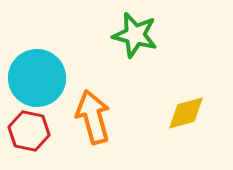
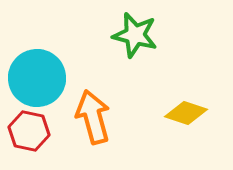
yellow diamond: rotated 33 degrees clockwise
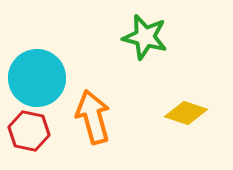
green star: moved 10 px right, 2 px down
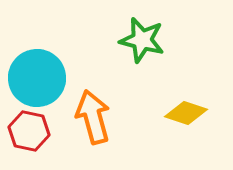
green star: moved 3 px left, 3 px down
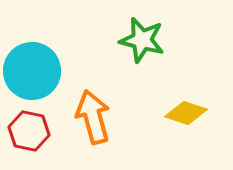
cyan circle: moved 5 px left, 7 px up
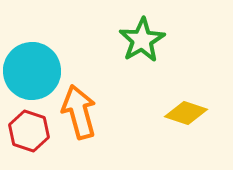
green star: rotated 27 degrees clockwise
orange arrow: moved 14 px left, 5 px up
red hexagon: rotated 6 degrees clockwise
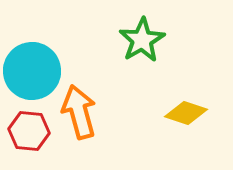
red hexagon: rotated 12 degrees counterclockwise
